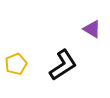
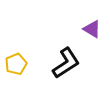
black L-shape: moved 3 px right, 2 px up
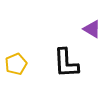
black L-shape: rotated 120 degrees clockwise
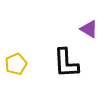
purple triangle: moved 3 px left
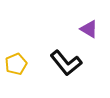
black L-shape: rotated 36 degrees counterclockwise
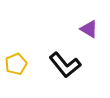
black L-shape: moved 1 px left, 2 px down
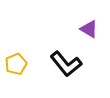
black L-shape: moved 1 px right, 1 px up
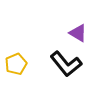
purple triangle: moved 11 px left, 4 px down
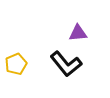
purple triangle: rotated 36 degrees counterclockwise
